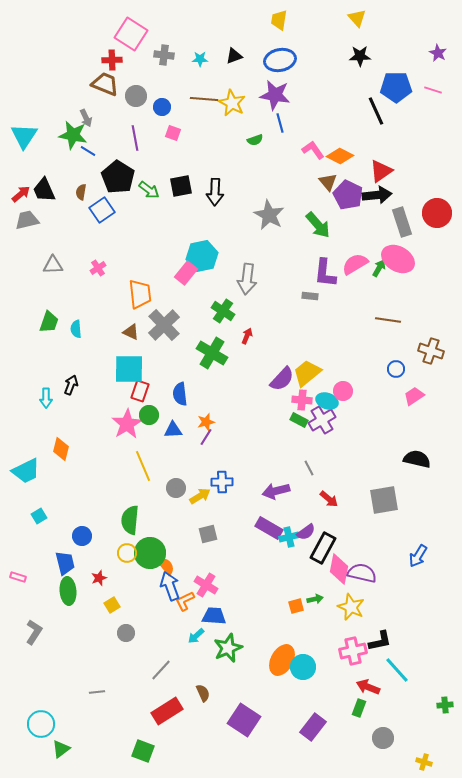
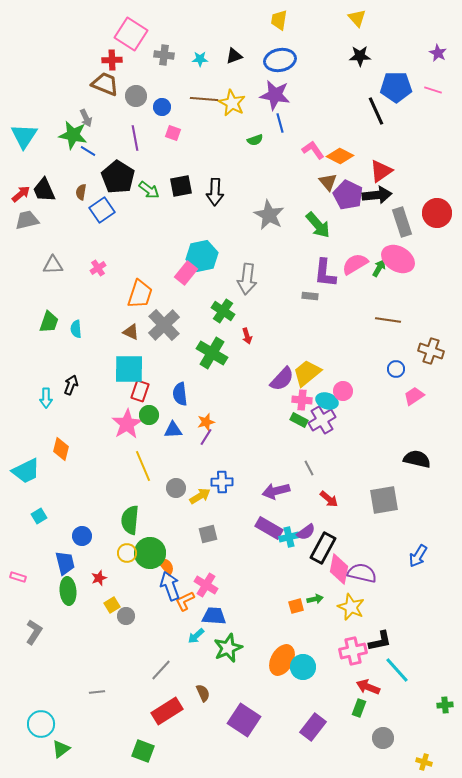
orange trapezoid at (140, 294): rotated 24 degrees clockwise
red arrow at (247, 336): rotated 140 degrees clockwise
gray circle at (126, 633): moved 17 px up
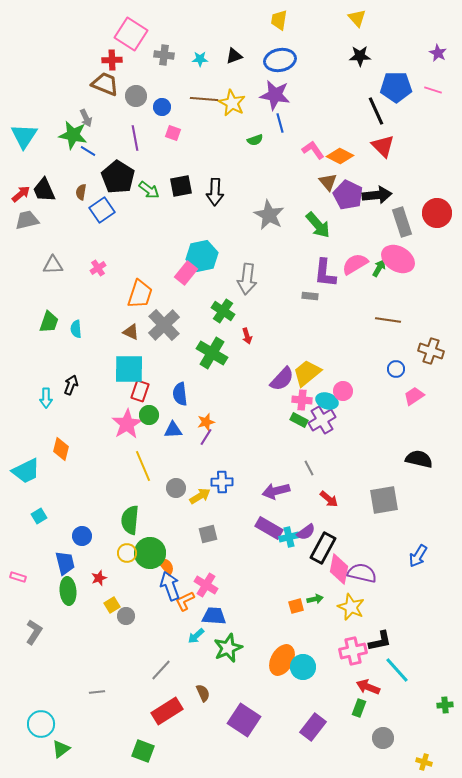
red triangle at (381, 171): moved 2 px right, 25 px up; rotated 40 degrees counterclockwise
black semicircle at (417, 459): moved 2 px right
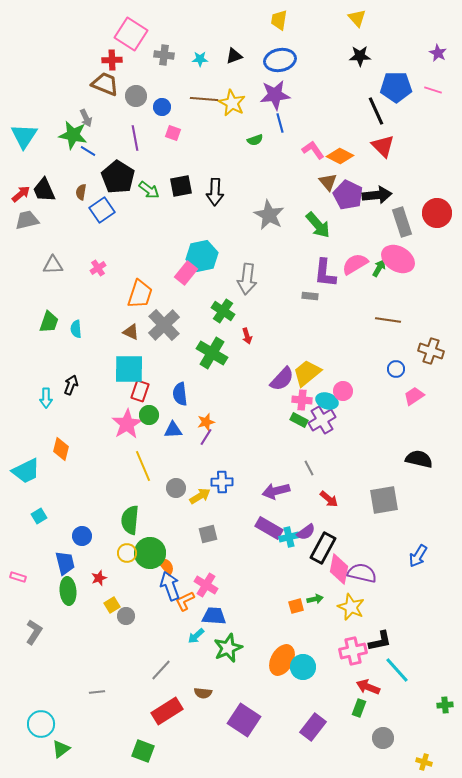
purple star at (275, 95): rotated 16 degrees counterclockwise
brown semicircle at (203, 693): rotated 120 degrees clockwise
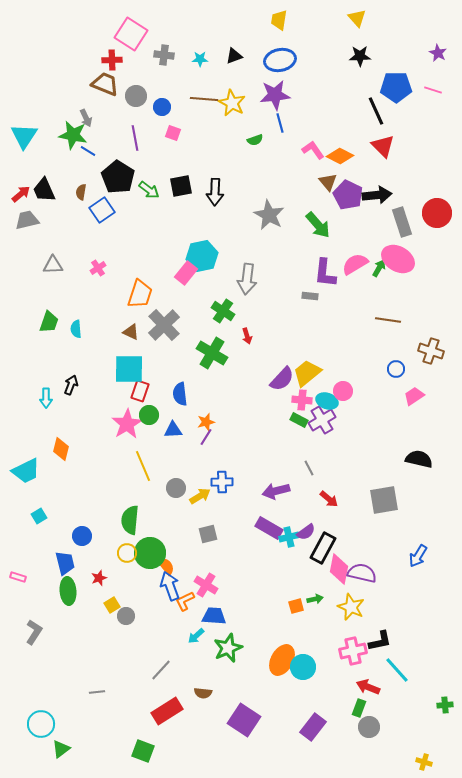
gray circle at (383, 738): moved 14 px left, 11 px up
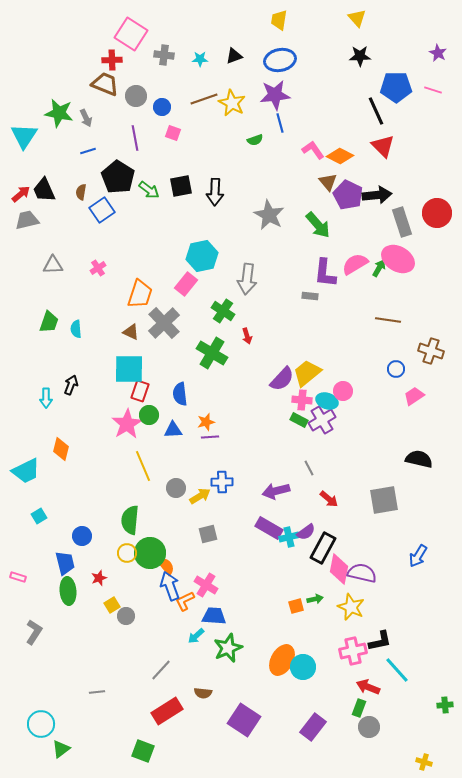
brown line at (204, 99): rotated 24 degrees counterclockwise
green star at (73, 135): moved 14 px left, 22 px up
blue line at (88, 151): rotated 49 degrees counterclockwise
pink rectangle at (186, 273): moved 11 px down
gray cross at (164, 325): moved 2 px up
purple line at (206, 437): moved 4 px right; rotated 54 degrees clockwise
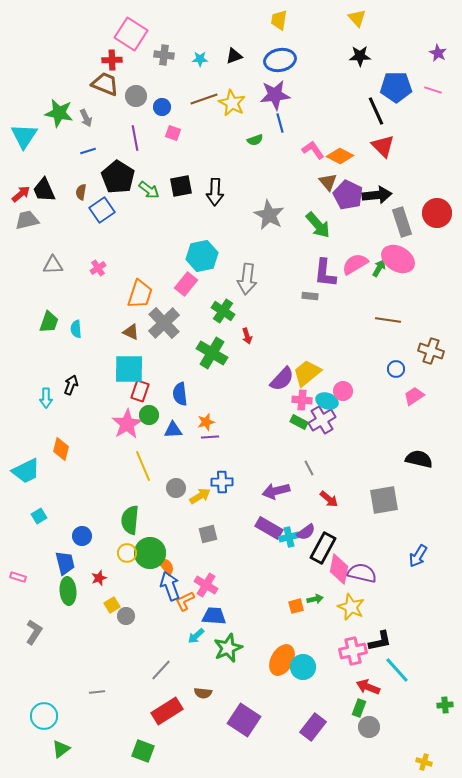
green rectangle at (299, 420): moved 2 px down
cyan circle at (41, 724): moved 3 px right, 8 px up
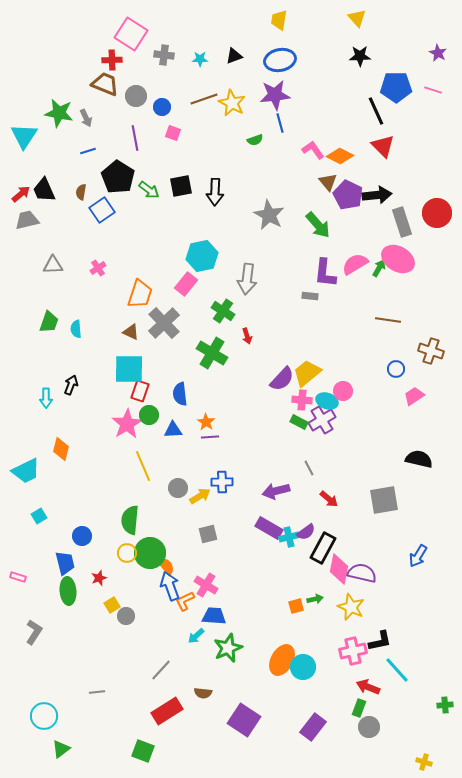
orange star at (206, 422): rotated 24 degrees counterclockwise
gray circle at (176, 488): moved 2 px right
